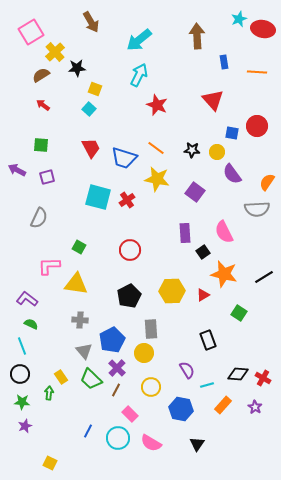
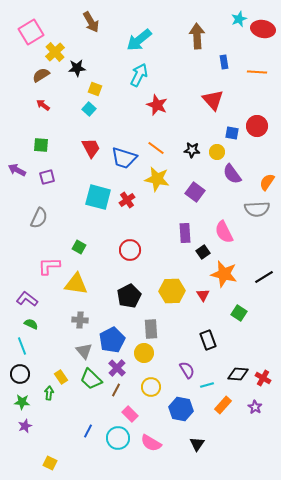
red triangle at (203, 295): rotated 32 degrees counterclockwise
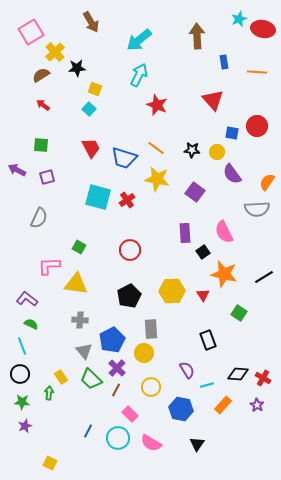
purple star at (255, 407): moved 2 px right, 2 px up
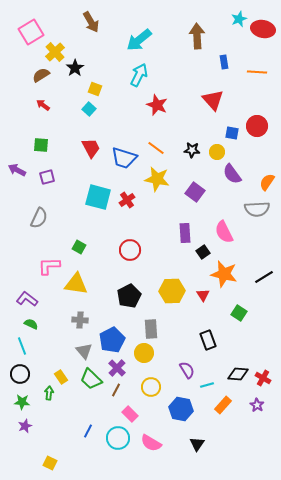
black star at (77, 68): moved 2 px left; rotated 30 degrees counterclockwise
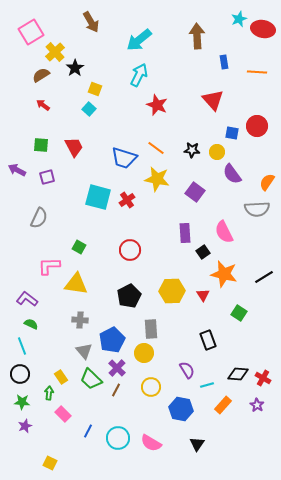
red trapezoid at (91, 148): moved 17 px left, 1 px up
pink rectangle at (130, 414): moved 67 px left
